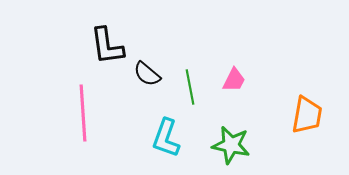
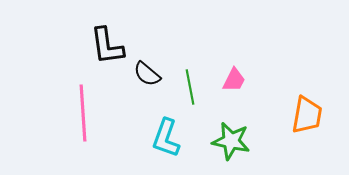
green star: moved 4 px up
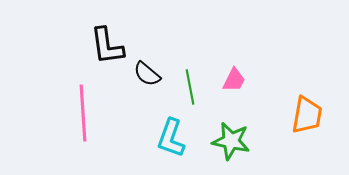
cyan L-shape: moved 5 px right
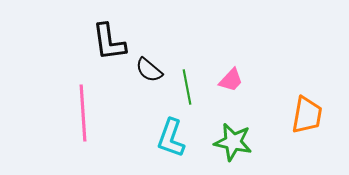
black L-shape: moved 2 px right, 4 px up
black semicircle: moved 2 px right, 4 px up
pink trapezoid: moved 3 px left; rotated 16 degrees clockwise
green line: moved 3 px left
green star: moved 2 px right, 1 px down
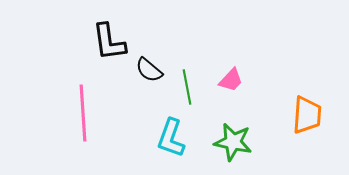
orange trapezoid: rotated 6 degrees counterclockwise
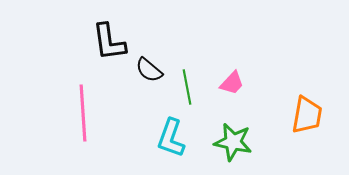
pink trapezoid: moved 1 px right, 3 px down
orange trapezoid: rotated 6 degrees clockwise
